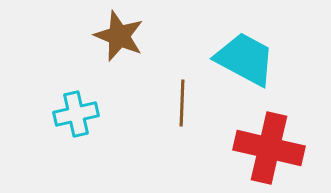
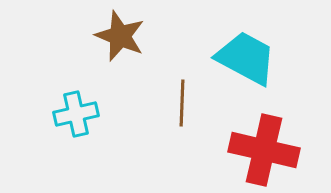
brown star: moved 1 px right
cyan trapezoid: moved 1 px right, 1 px up
red cross: moved 5 px left, 2 px down
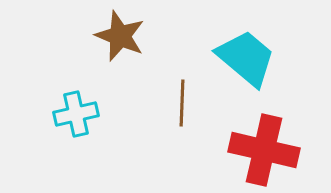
cyan trapezoid: rotated 12 degrees clockwise
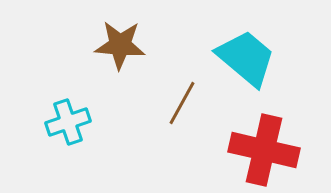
brown star: moved 9 px down; rotated 18 degrees counterclockwise
brown line: rotated 27 degrees clockwise
cyan cross: moved 8 px left, 8 px down; rotated 6 degrees counterclockwise
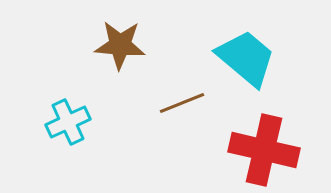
brown line: rotated 39 degrees clockwise
cyan cross: rotated 6 degrees counterclockwise
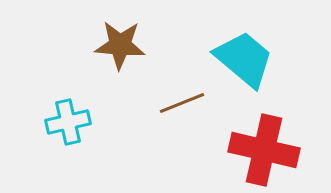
cyan trapezoid: moved 2 px left, 1 px down
cyan cross: rotated 12 degrees clockwise
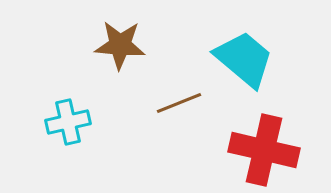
brown line: moved 3 px left
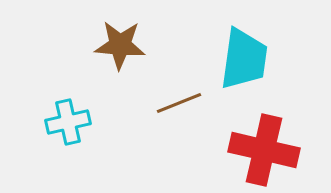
cyan trapezoid: rotated 58 degrees clockwise
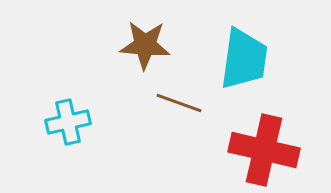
brown star: moved 25 px right
brown line: rotated 42 degrees clockwise
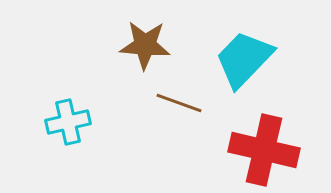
cyan trapezoid: rotated 144 degrees counterclockwise
